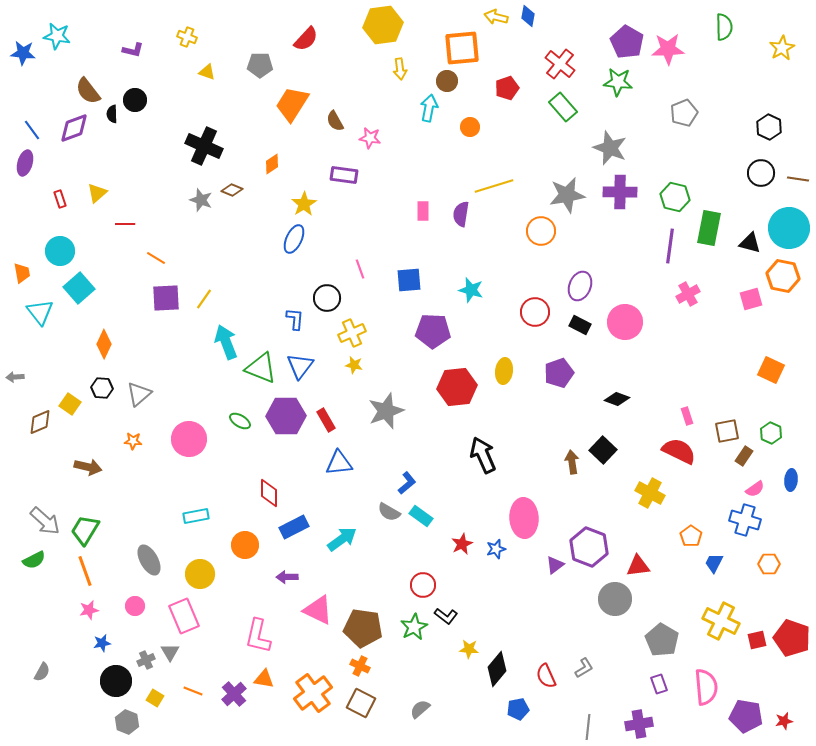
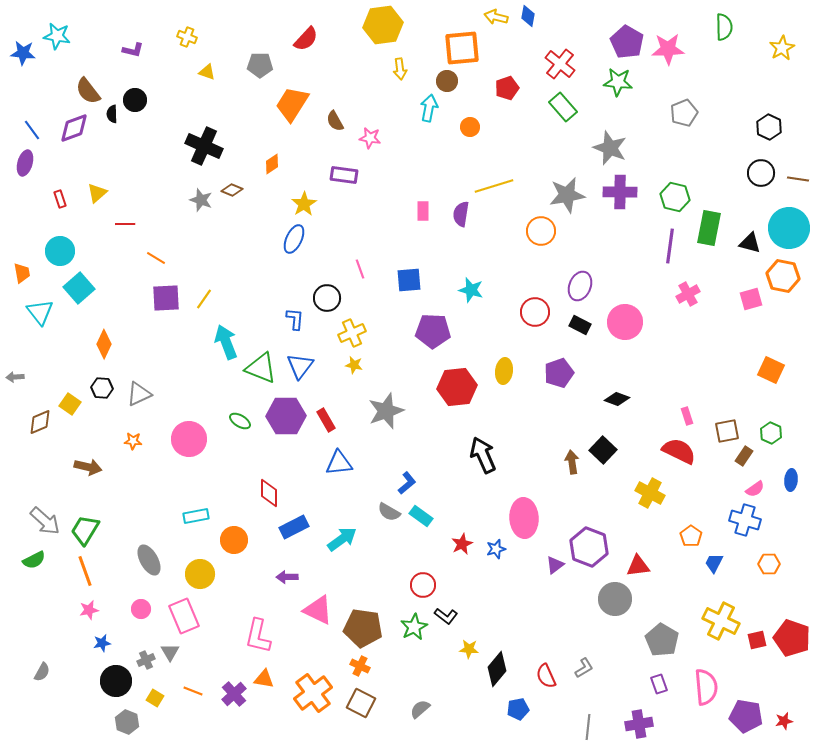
gray triangle at (139, 394): rotated 16 degrees clockwise
orange circle at (245, 545): moved 11 px left, 5 px up
pink circle at (135, 606): moved 6 px right, 3 px down
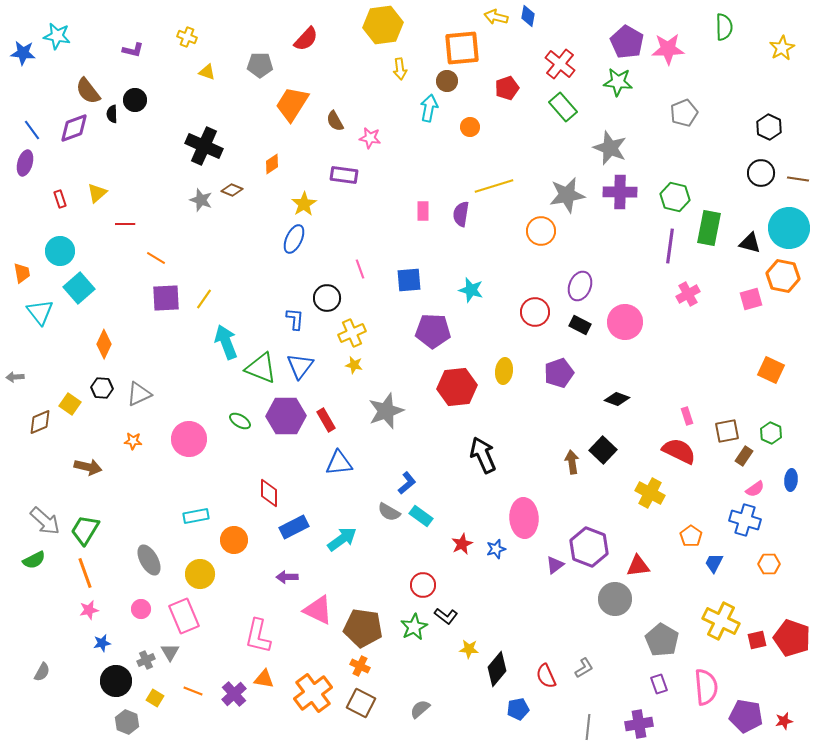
orange line at (85, 571): moved 2 px down
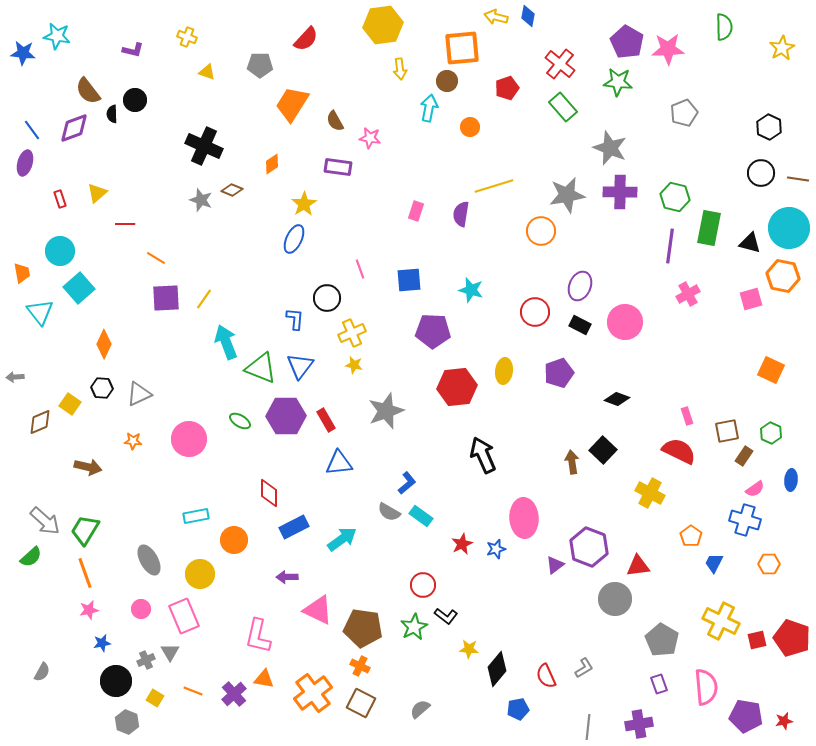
purple rectangle at (344, 175): moved 6 px left, 8 px up
pink rectangle at (423, 211): moved 7 px left; rotated 18 degrees clockwise
green semicircle at (34, 560): moved 3 px left, 3 px up; rotated 15 degrees counterclockwise
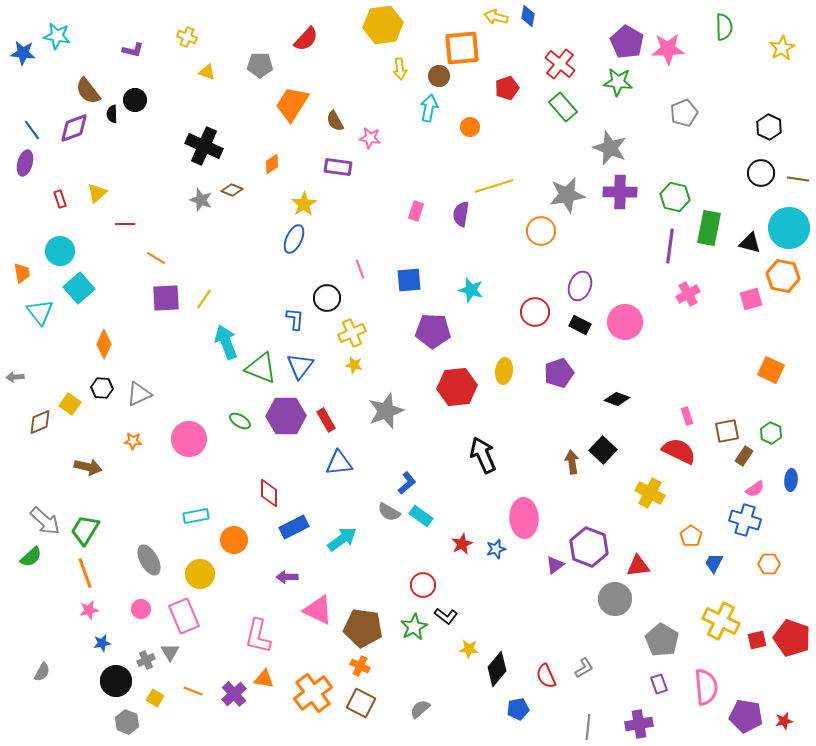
brown circle at (447, 81): moved 8 px left, 5 px up
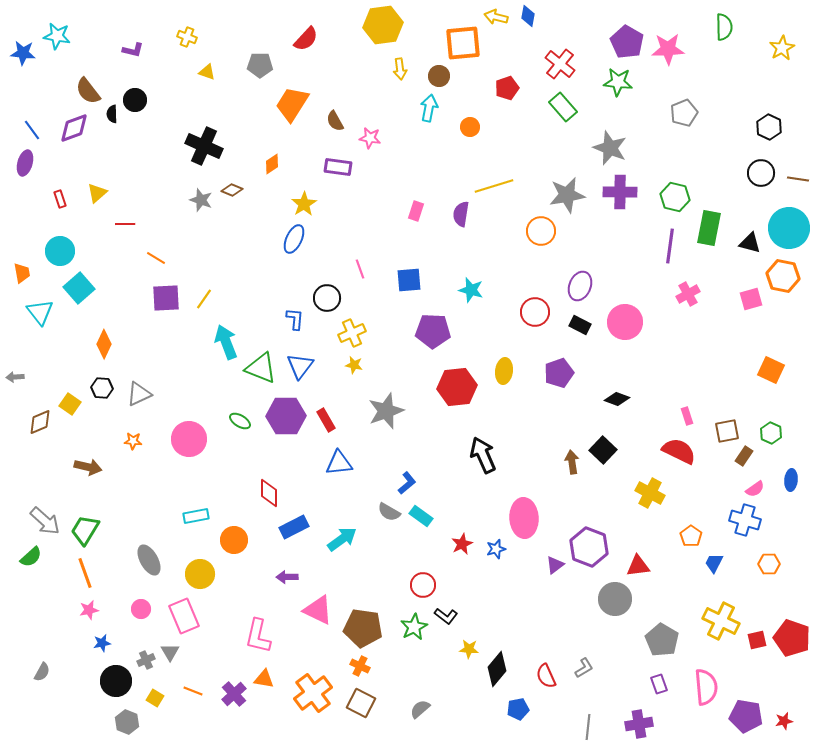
orange square at (462, 48): moved 1 px right, 5 px up
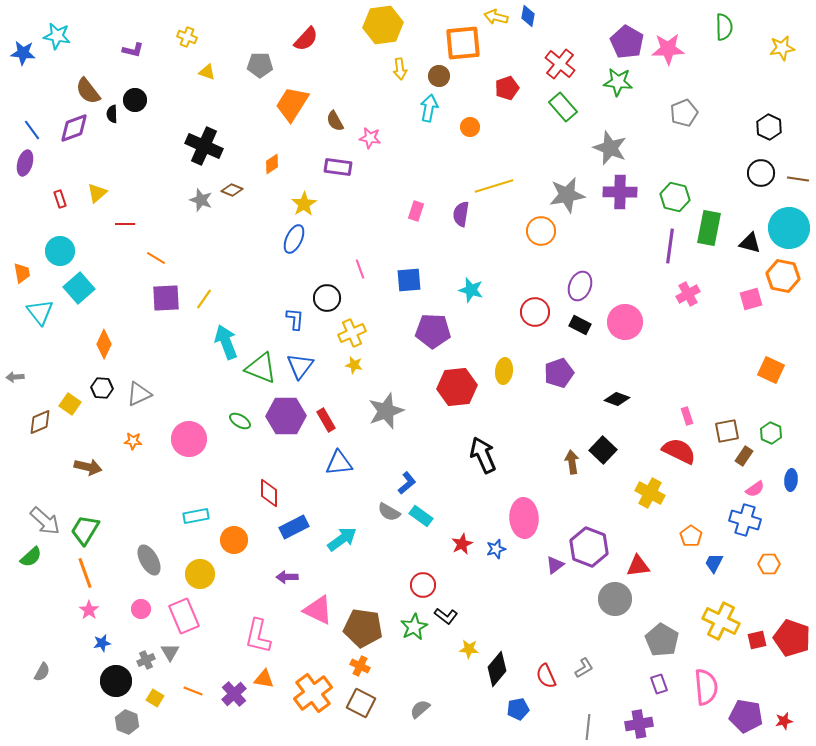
yellow star at (782, 48): rotated 20 degrees clockwise
pink star at (89, 610): rotated 24 degrees counterclockwise
